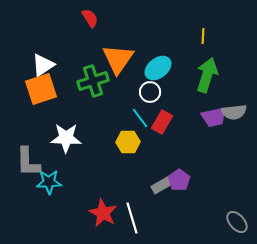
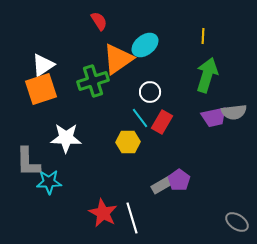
red semicircle: moved 9 px right, 3 px down
orange triangle: rotated 20 degrees clockwise
cyan ellipse: moved 13 px left, 23 px up
gray ellipse: rotated 15 degrees counterclockwise
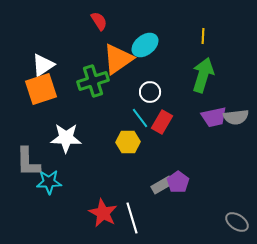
green arrow: moved 4 px left
gray semicircle: moved 2 px right, 5 px down
purple pentagon: moved 1 px left, 2 px down
